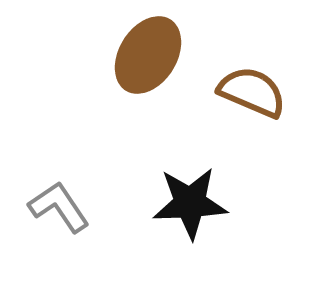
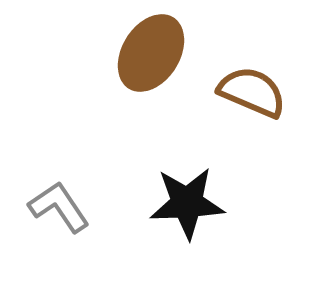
brown ellipse: moved 3 px right, 2 px up
black star: moved 3 px left
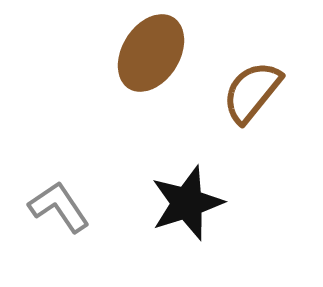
brown semicircle: rotated 74 degrees counterclockwise
black star: rotated 16 degrees counterclockwise
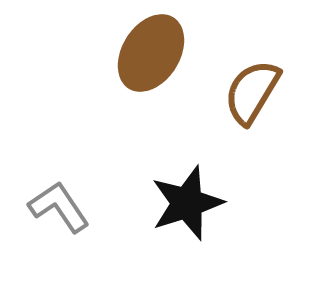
brown semicircle: rotated 8 degrees counterclockwise
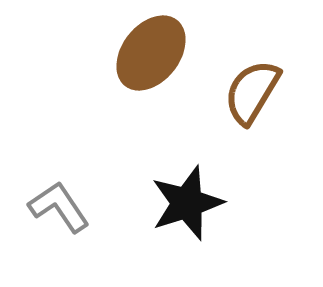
brown ellipse: rotated 6 degrees clockwise
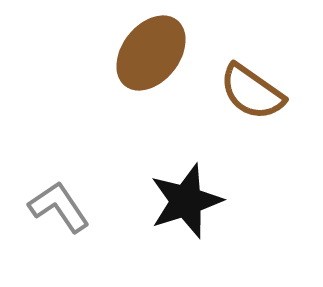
brown semicircle: rotated 86 degrees counterclockwise
black star: moved 1 px left, 2 px up
